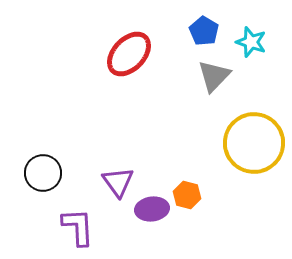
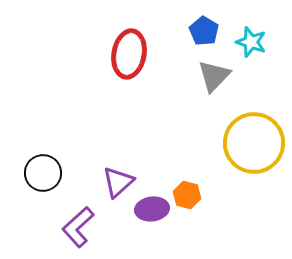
red ellipse: rotated 33 degrees counterclockwise
purple triangle: rotated 24 degrees clockwise
purple L-shape: rotated 129 degrees counterclockwise
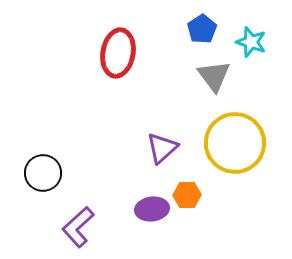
blue pentagon: moved 2 px left, 2 px up; rotated 8 degrees clockwise
red ellipse: moved 11 px left, 1 px up
gray triangle: rotated 21 degrees counterclockwise
yellow circle: moved 19 px left
purple triangle: moved 44 px right, 34 px up
orange hexagon: rotated 16 degrees counterclockwise
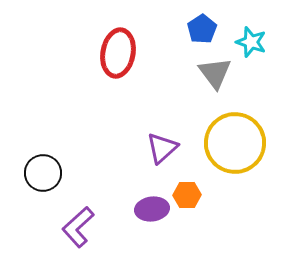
gray triangle: moved 1 px right, 3 px up
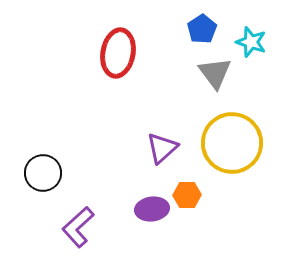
yellow circle: moved 3 px left
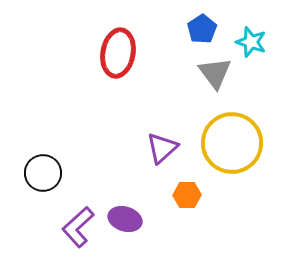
purple ellipse: moved 27 px left, 10 px down; rotated 24 degrees clockwise
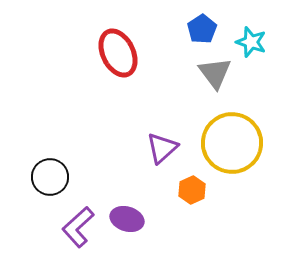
red ellipse: rotated 36 degrees counterclockwise
black circle: moved 7 px right, 4 px down
orange hexagon: moved 5 px right, 5 px up; rotated 24 degrees counterclockwise
purple ellipse: moved 2 px right
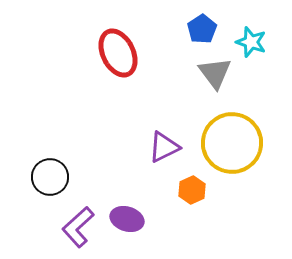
purple triangle: moved 2 px right, 1 px up; rotated 16 degrees clockwise
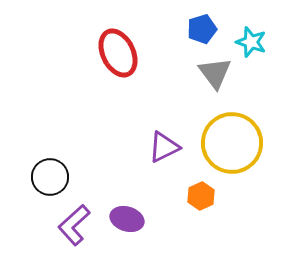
blue pentagon: rotated 16 degrees clockwise
orange hexagon: moved 9 px right, 6 px down
purple L-shape: moved 4 px left, 2 px up
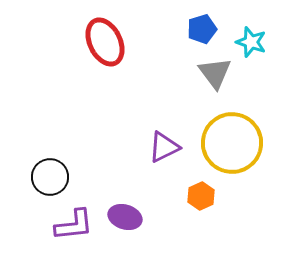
red ellipse: moved 13 px left, 11 px up
purple ellipse: moved 2 px left, 2 px up
purple L-shape: rotated 144 degrees counterclockwise
